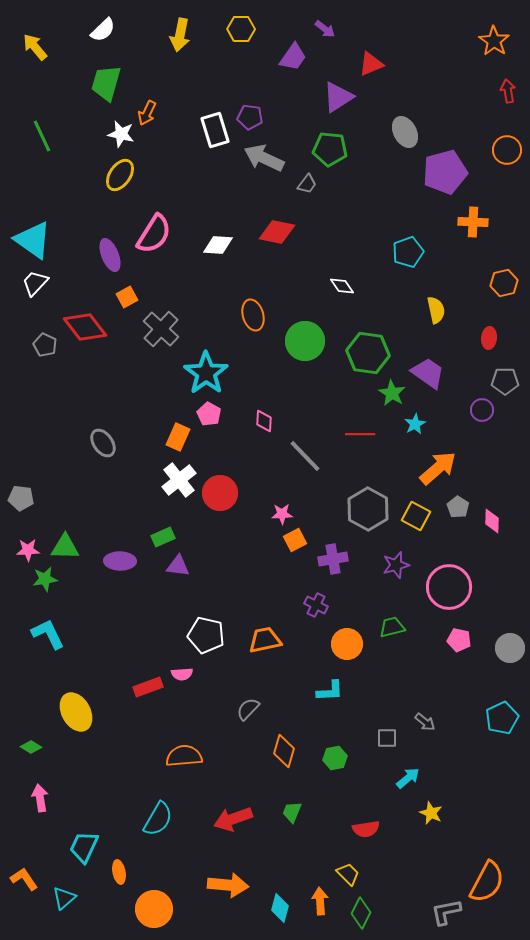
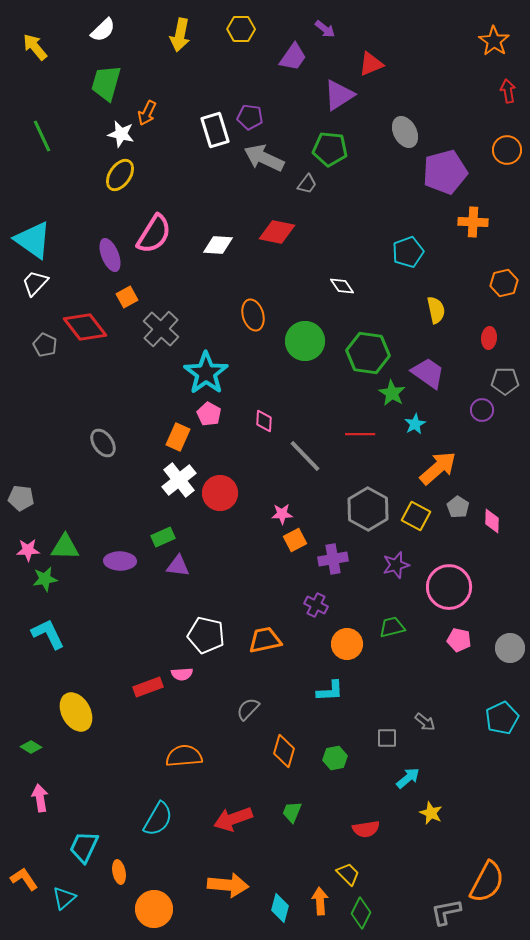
purple triangle at (338, 97): moved 1 px right, 2 px up
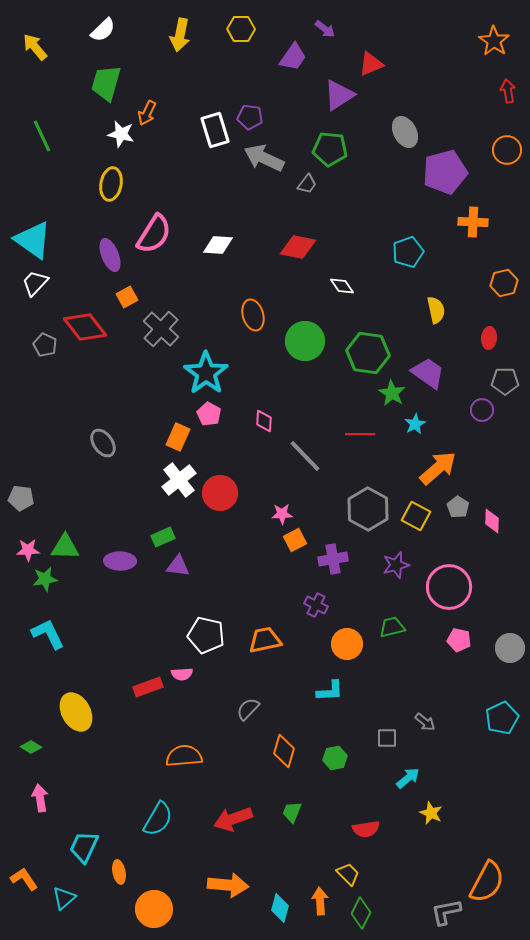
yellow ellipse at (120, 175): moved 9 px left, 9 px down; rotated 24 degrees counterclockwise
red diamond at (277, 232): moved 21 px right, 15 px down
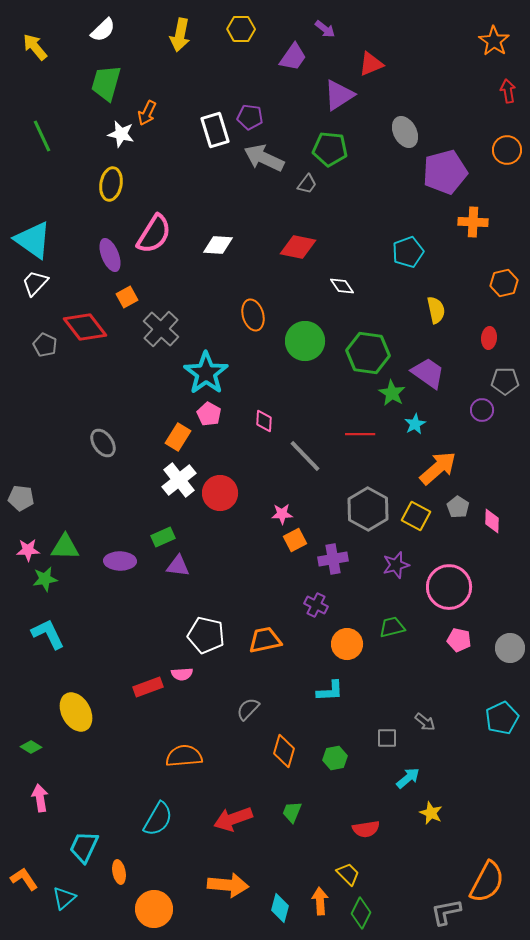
orange rectangle at (178, 437): rotated 8 degrees clockwise
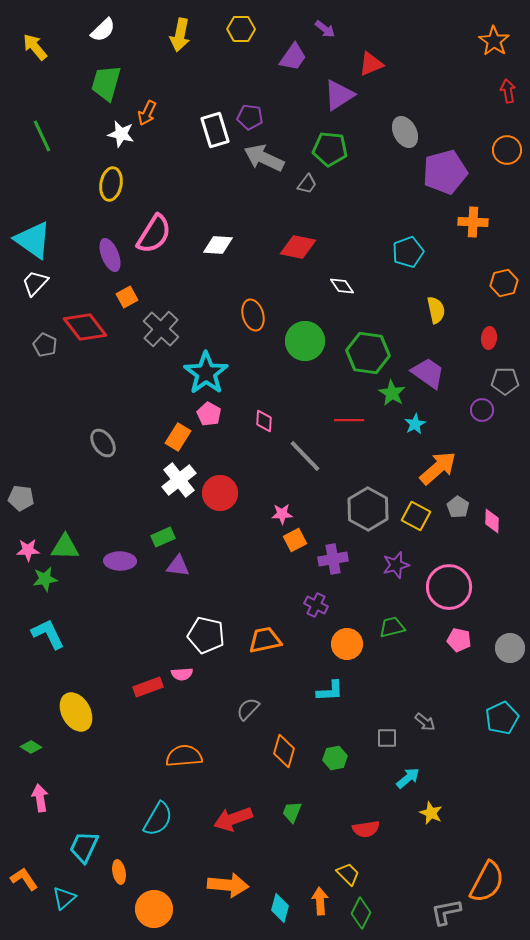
red line at (360, 434): moved 11 px left, 14 px up
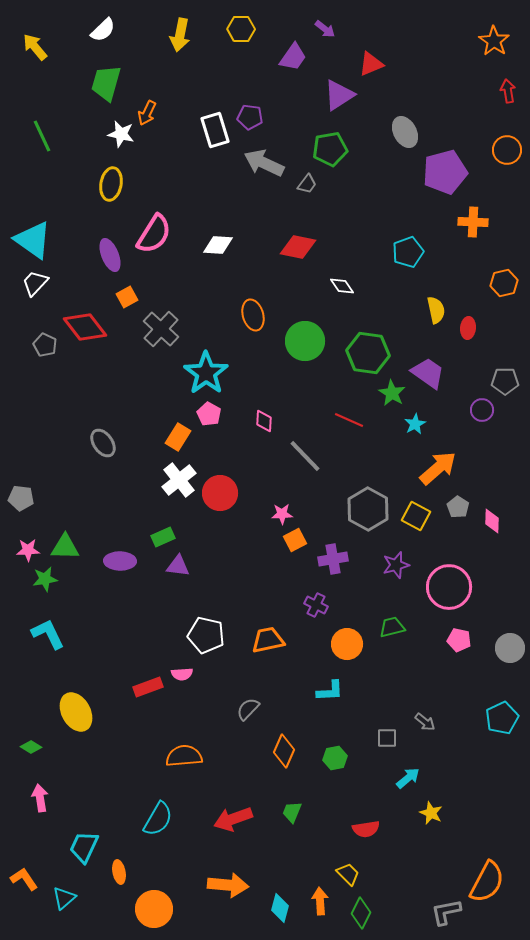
green pentagon at (330, 149): rotated 16 degrees counterclockwise
gray arrow at (264, 158): moved 5 px down
red ellipse at (489, 338): moved 21 px left, 10 px up
red line at (349, 420): rotated 24 degrees clockwise
orange trapezoid at (265, 640): moved 3 px right
orange diamond at (284, 751): rotated 8 degrees clockwise
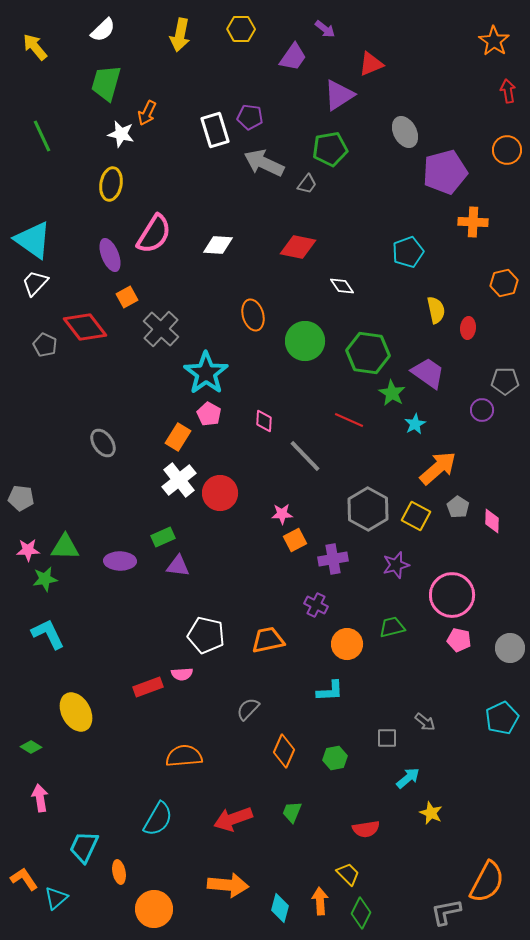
pink circle at (449, 587): moved 3 px right, 8 px down
cyan triangle at (64, 898): moved 8 px left
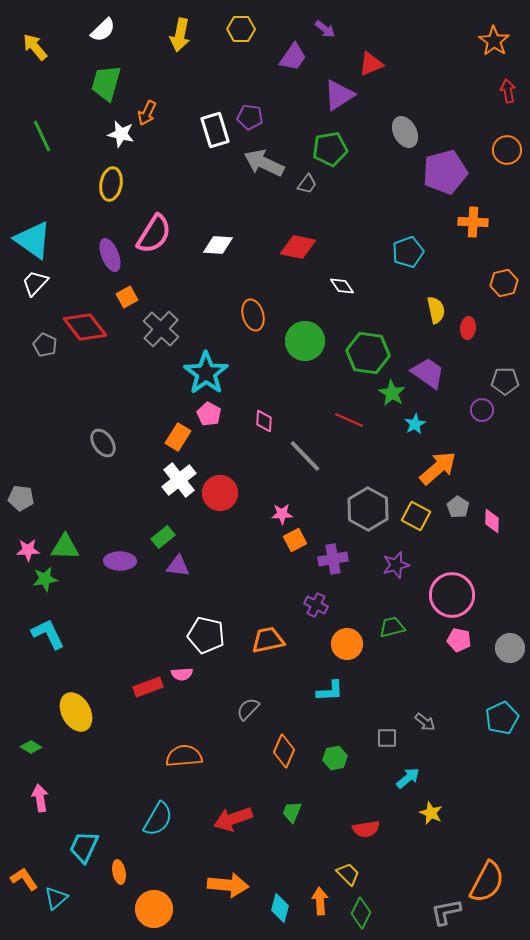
green rectangle at (163, 537): rotated 15 degrees counterclockwise
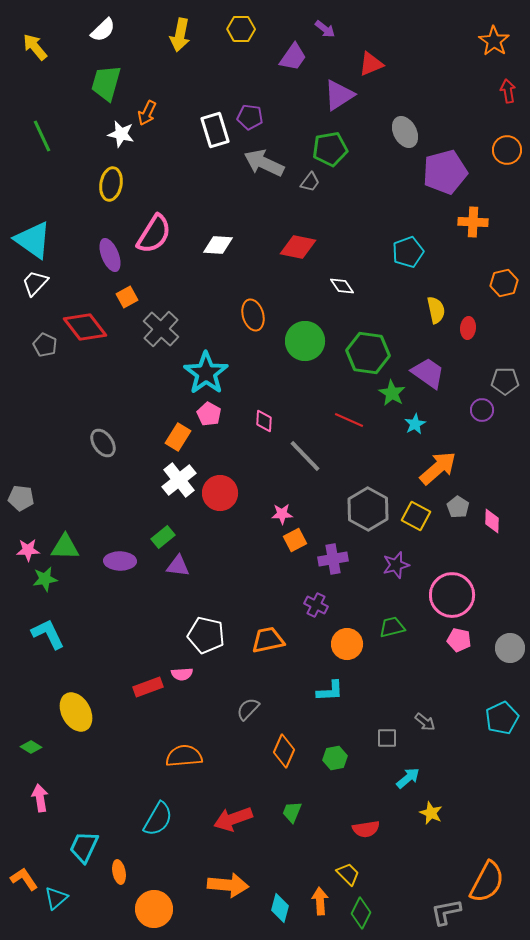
gray trapezoid at (307, 184): moved 3 px right, 2 px up
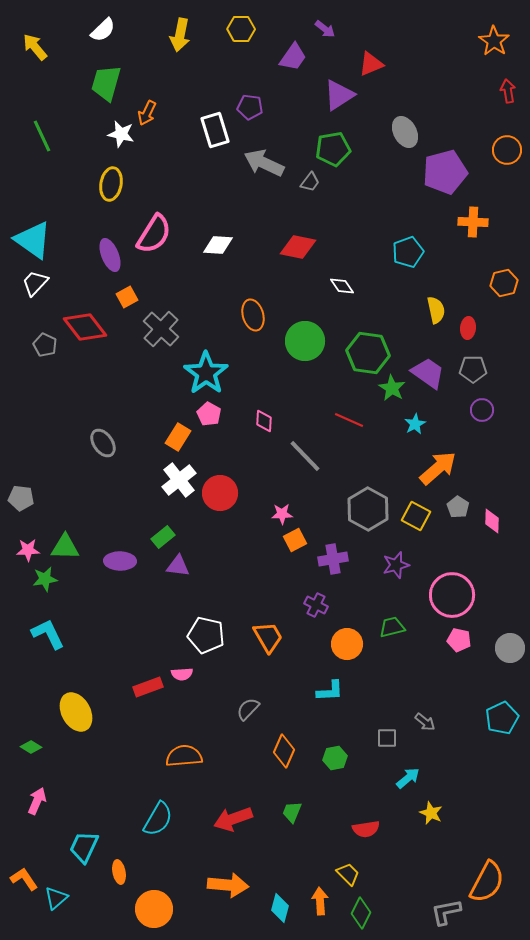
purple pentagon at (250, 117): moved 10 px up
green pentagon at (330, 149): moved 3 px right
gray pentagon at (505, 381): moved 32 px left, 12 px up
green star at (392, 393): moved 5 px up
orange trapezoid at (268, 640): moved 3 px up; rotated 72 degrees clockwise
pink arrow at (40, 798): moved 3 px left, 3 px down; rotated 32 degrees clockwise
